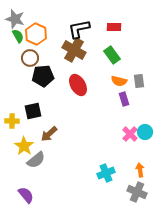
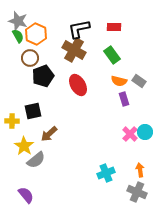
gray star: moved 3 px right, 2 px down
black pentagon: rotated 15 degrees counterclockwise
gray rectangle: rotated 48 degrees counterclockwise
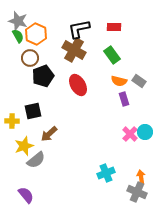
yellow star: rotated 18 degrees clockwise
orange arrow: moved 1 px right, 7 px down
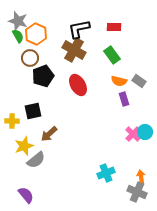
pink cross: moved 3 px right
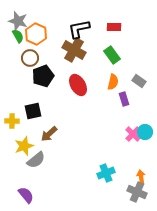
orange semicircle: moved 6 px left, 1 px down; rotated 91 degrees counterclockwise
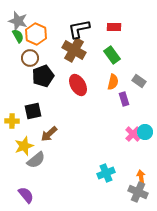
gray cross: moved 1 px right
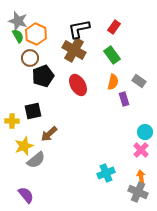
red rectangle: rotated 56 degrees counterclockwise
pink cross: moved 8 px right, 16 px down
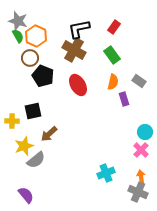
orange hexagon: moved 2 px down
black pentagon: rotated 30 degrees counterclockwise
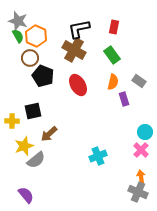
red rectangle: rotated 24 degrees counterclockwise
cyan cross: moved 8 px left, 17 px up
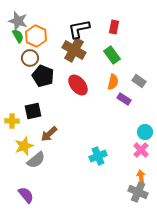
red ellipse: rotated 10 degrees counterclockwise
purple rectangle: rotated 40 degrees counterclockwise
